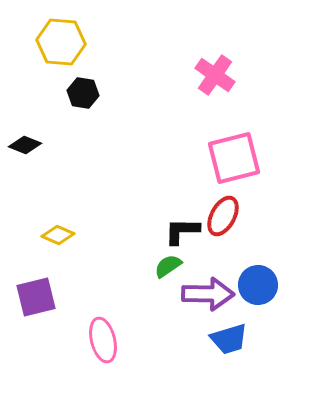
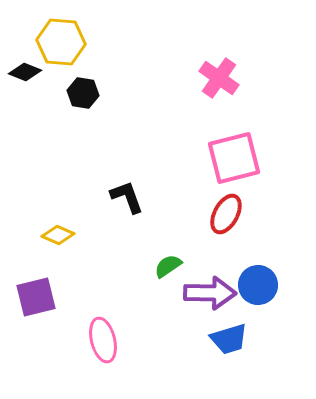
pink cross: moved 4 px right, 3 px down
black diamond: moved 73 px up
red ellipse: moved 3 px right, 2 px up
black L-shape: moved 55 px left, 34 px up; rotated 69 degrees clockwise
purple arrow: moved 2 px right, 1 px up
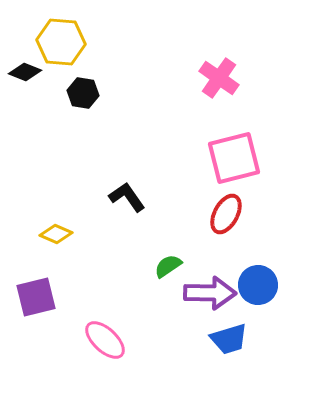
black L-shape: rotated 15 degrees counterclockwise
yellow diamond: moved 2 px left, 1 px up
pink ellipse: moved 2 px right; rotated 33 degrees counterclockwise
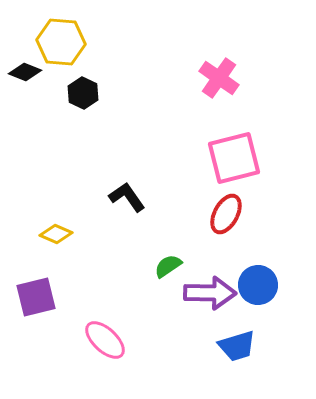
black hexagon: rotated 16 degrees clockwise
blue trapezoid: moved 8 px right, 7 px down
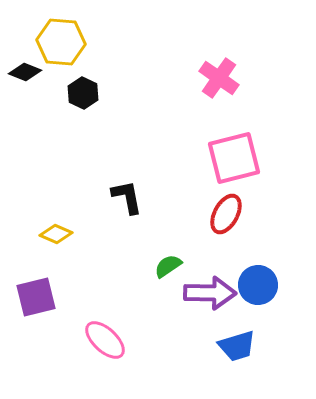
black L-shape: rotated 24 degrees clockwise
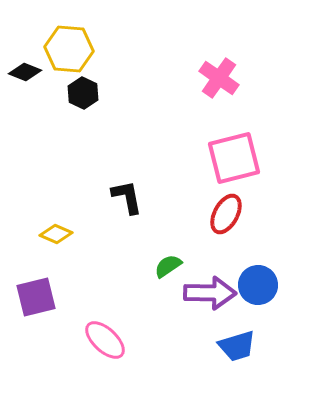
yellow hexagon: moved 8 px right, 7 px down
